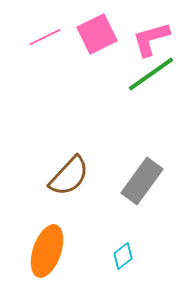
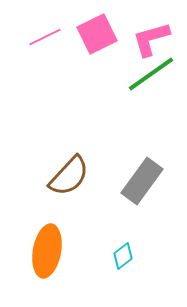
orange ellipse: rotated 9 degrees counterclockwise
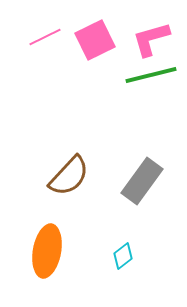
pink square: moved 2 px left, 6 px down
green line: moved 1 px down; rotated 21 degrees clockwise
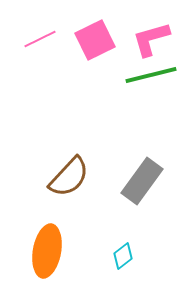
pink line: moved 5 px left, 2 px down
brown semicircle: moved 1 px down
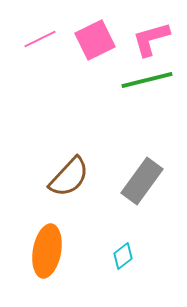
green line: moved 4 px left, 5 px down
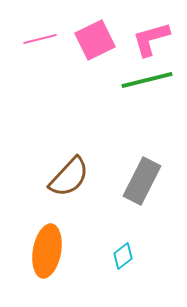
pink line: rotated 12 degrees clockwise
gray rectangle: rotated 9 degrees counterclockwise
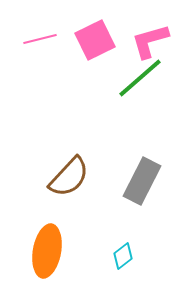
pink L-shape: moved 1 px left, 2 px down
green line: moved 7 px left, 2 px up; rotated 27 degrees counterclockwise
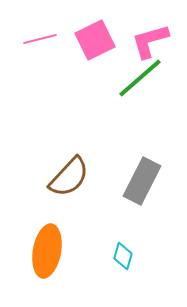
cyan diamond: rotated 36 degrees counterclockwise
